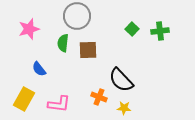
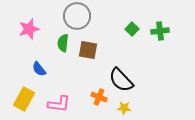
brown square: rotated 12 degrees clockwise
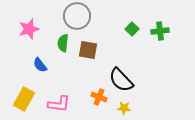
blue semicircle: moved 1 px right, 4 px up
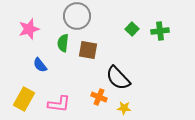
black semicircle: moved 3 px left, 2 px up
